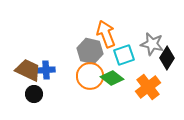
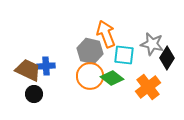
cyan square: rotated 25 degrees clockwise
blue cross: moved 4 px up
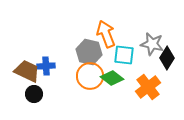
gray hexagon: moved 1 px left, 1 px down
brown trapezoid: moved 1 px left, 1 px down
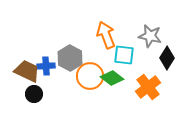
orange arrow: moved 1 px down
gray star: moved 2 px left, 8 px up
gray hexagon: moved 19 px left, 6 px down; rotated 15 degrees clockwise
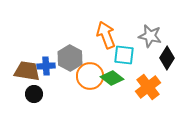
brown trapezoid: rotated 16 degrees counterclockwise
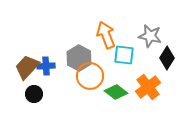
gray hexagon: moved 9 px right
brown trapezoid: moved 4 px up; rotated 56 degrees counterclockwise
green diamond: moved 4 px right, 14 px down
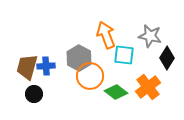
brown trapezoid: rotated 28 degrees counterclockwise
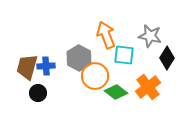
orange circle: moved 5 px right
black circle: moved 4 px right, 1 px up
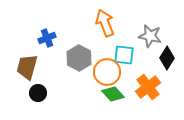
orange arrow: moved 1 px left, 12 px up
blue cross: moved 1 px right, 28 px up; rotated 18 degrees counterclockwise
orange circle: moved 12 px right, 4 px up
green diamond: moved 3 px left, 2 px down; rotated 10 degrees clockwise
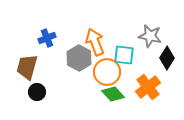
orange arrow: moved 10 px left, 19 px down
black circle: moved 1 px left, 1 px up
